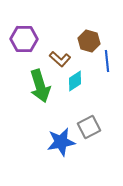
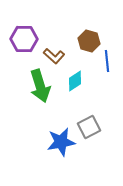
brown L-shape: moved 6 px left, 3 px up
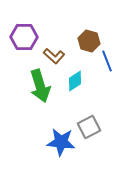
purple hexagon: moved 2 px up
blue line: rotated 15 degrees counterclockwise
blue star: rotated 16 degrees clockwise
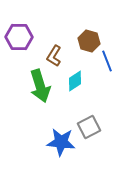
purple hexagon: moved 5 px left
brown L-shape: rotated 80 degrees clockwise
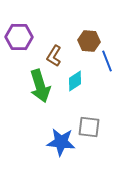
brown hexagon: rotated 10 degrees counterclockwise
gray square: rotated 35 degrees clockwise
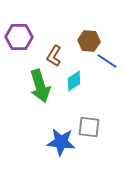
blue line: rotated 35 degrees counterclockwise
cyan diamond: moved 1 px left
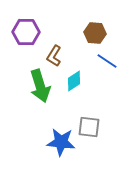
purple hexagon: moved 7 px right, 5 px up
brown hexagon: moved 6 px right, 8 px up
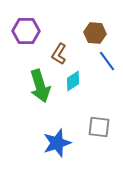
purple hexagon: moved 1 px up
brown L-shape: moved 5 px right, 2 px up
blue line: rotated 20 degrees clockwise
cyan diamond: moved 1 px left
gray square: moved 10 px right
blue star: moved 4 px left, 1 px down; rotated 24 degrees counterclockwise
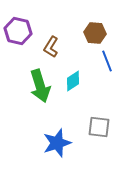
purple hexagon: moved 8 px left; rotated 12 degrees clockwise
brown L-shape: moved 8 px left, 7 px up
blue line: rotated 15 degrees clockwise
